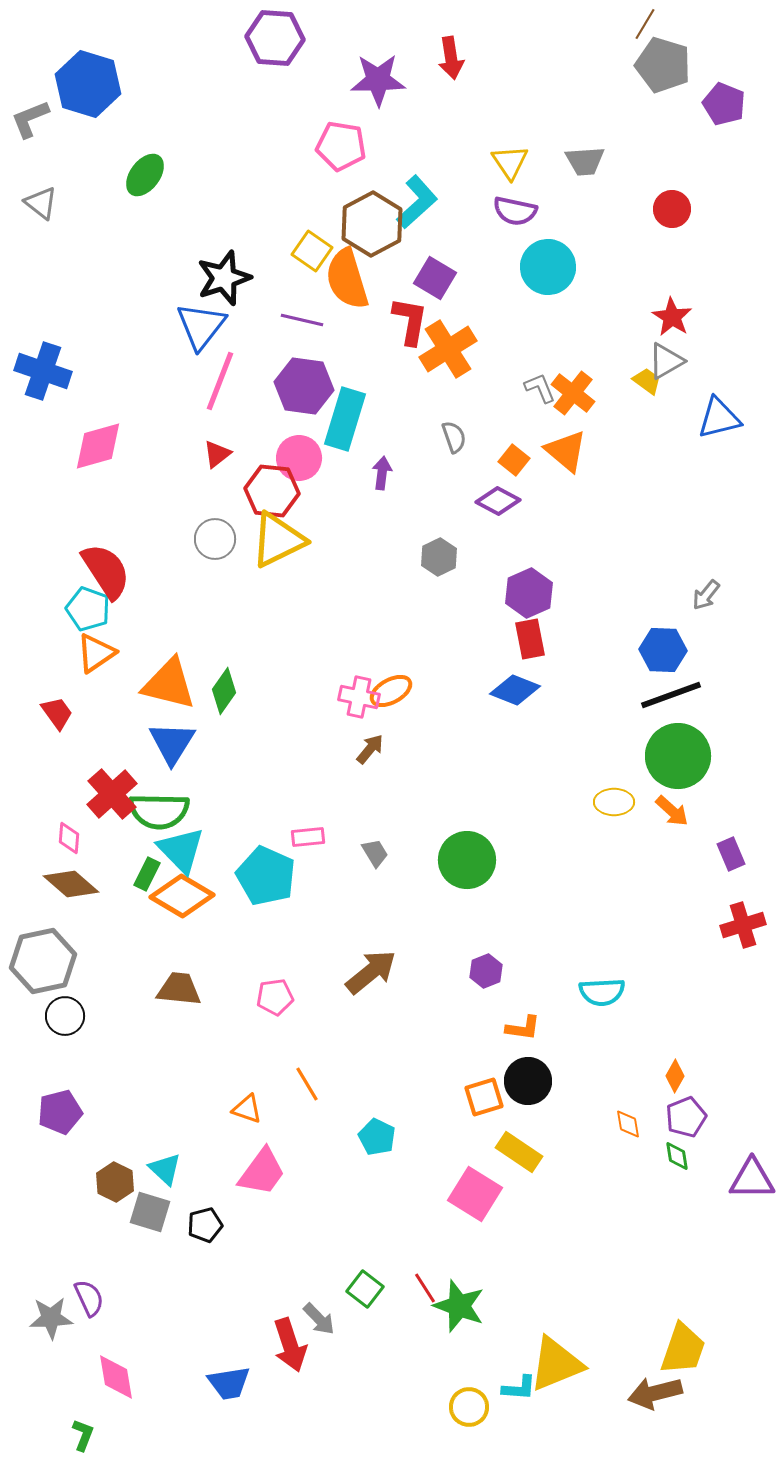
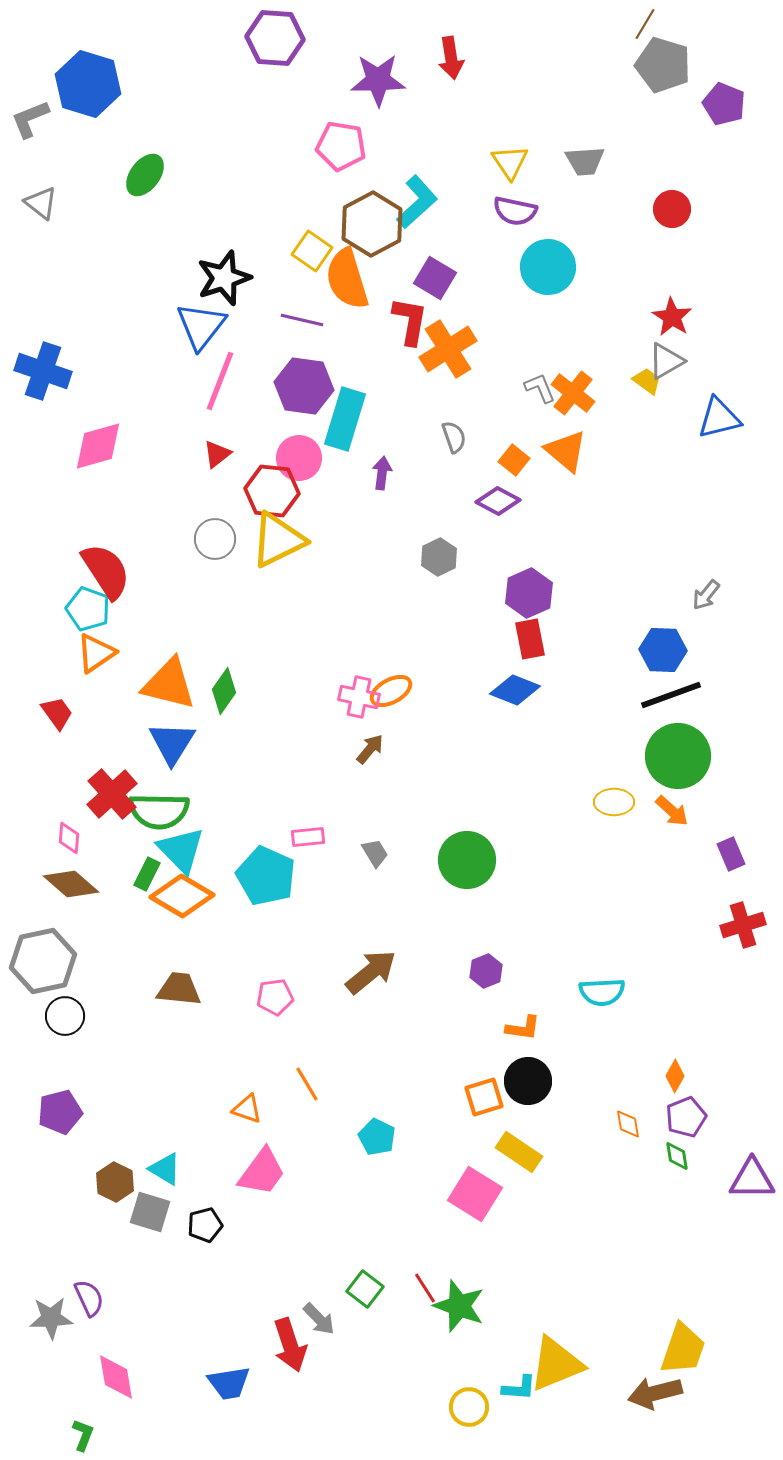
cyan triangle at (165, 1169): rotated 12 degrees counterclockwise
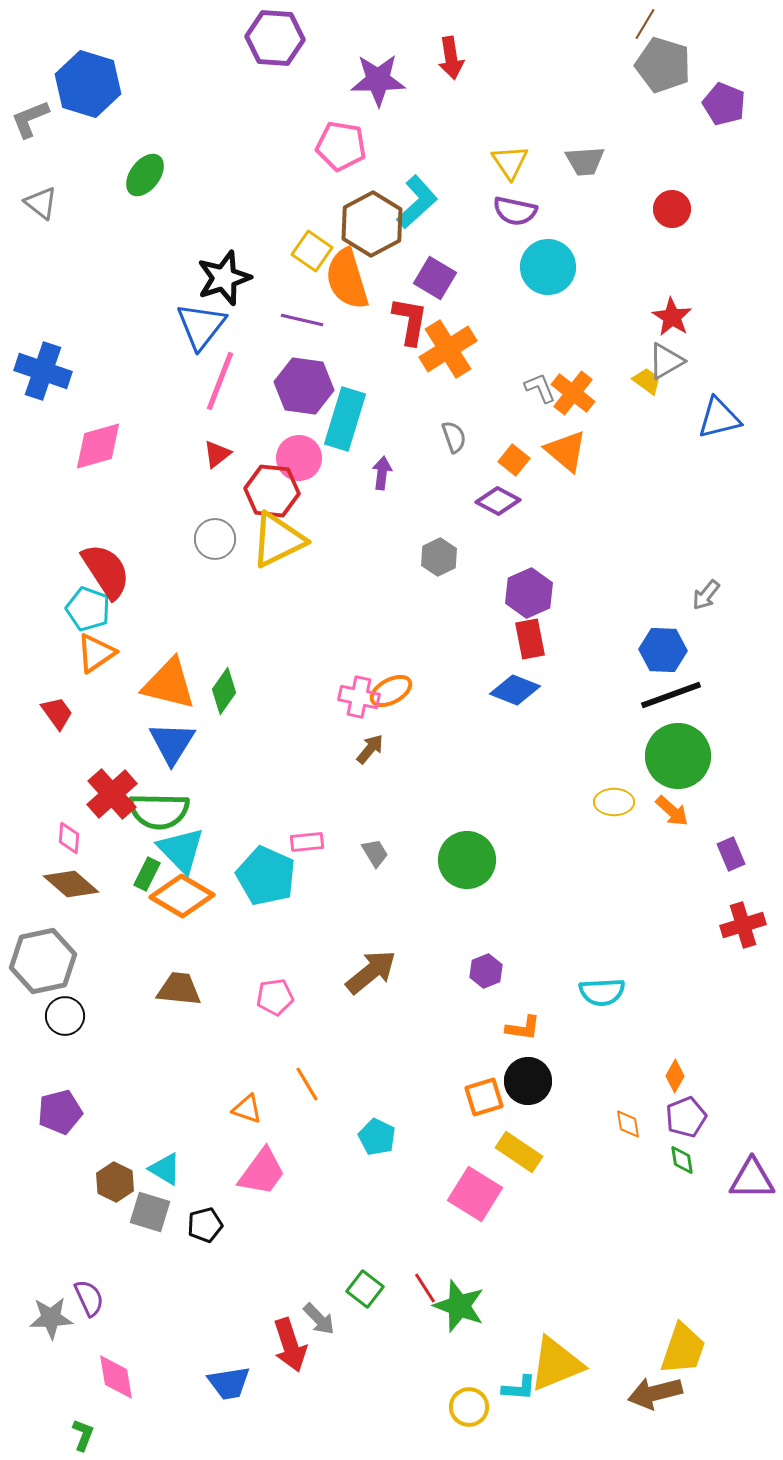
pink rectangle at (308, 837): moved 1 px left, 5 px down
green diamond at (677, 1156): moved 5 px right, 4 px down
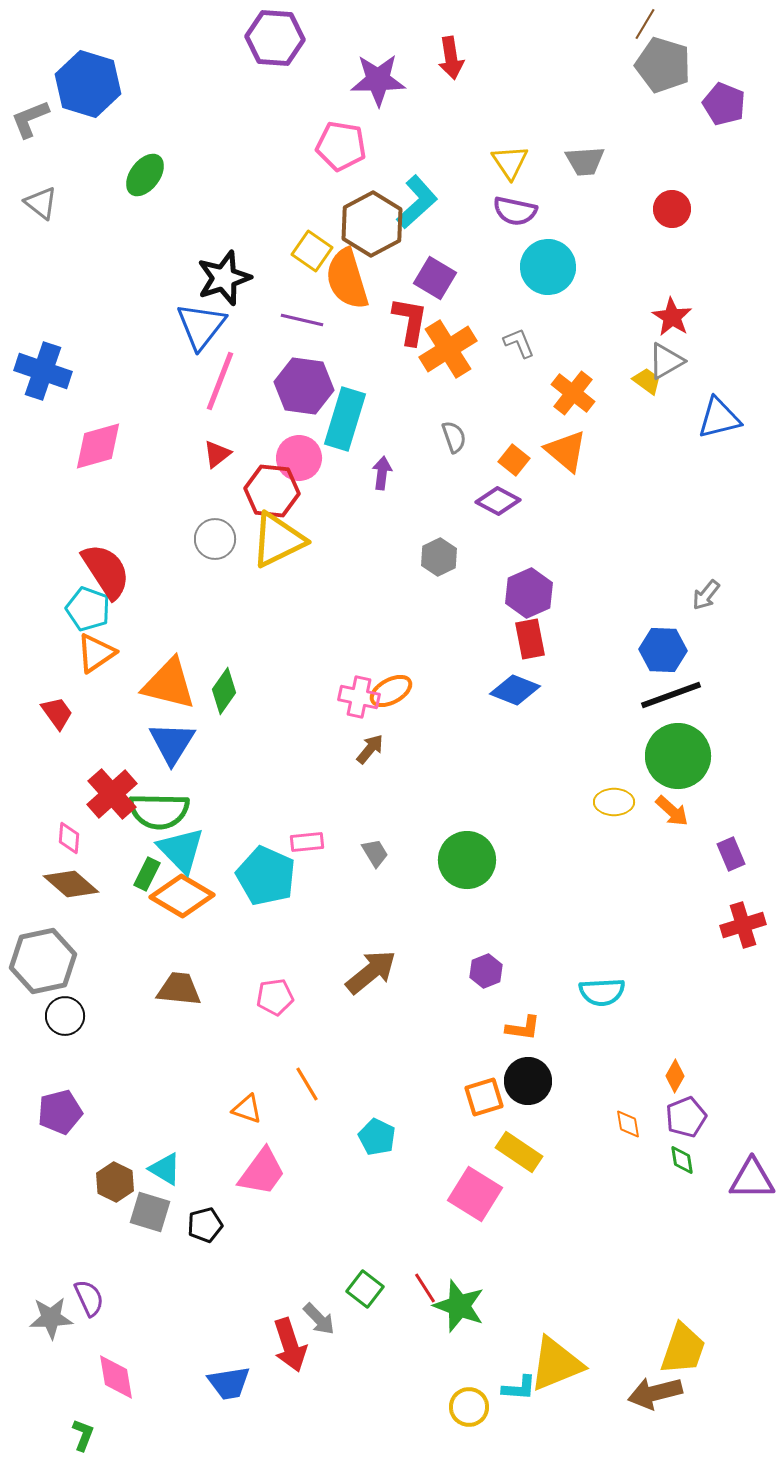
gray L-shape at (540, 388): moved 21 px left, 45 px up
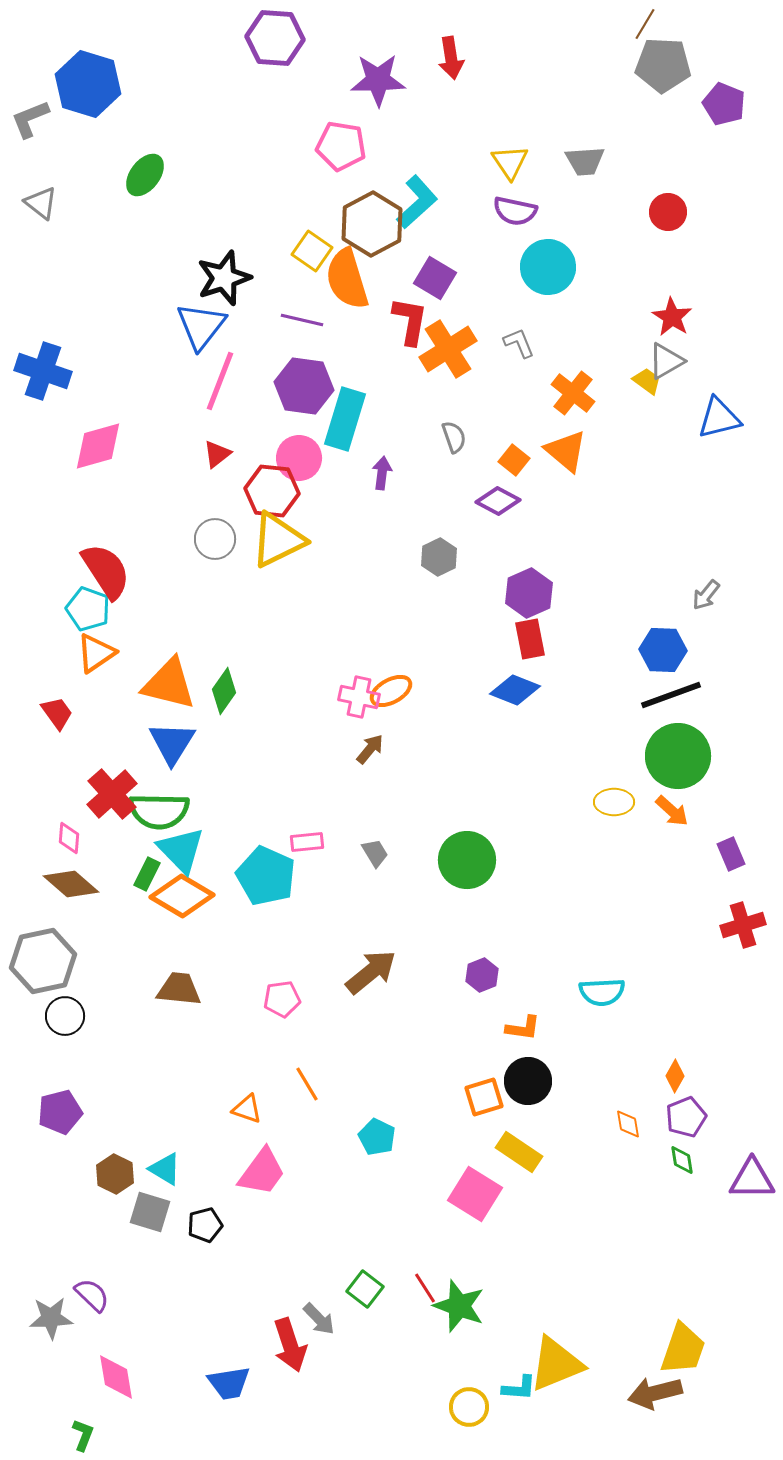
gray pentagon at (663, 65): rotated 14 degrees counterclockwise
red circle at (672, 209): moved 4 px left, 3 px down
purple hexagon at (486, 971): moved 4 px left, 4 px down
pink pentagon at (275, 997): moved 7 px right, 2 px down
brown hexagon at (115, 1182): moved 8 px up
purple semicircle at (89, 1298): moved 3 px right, 3 px up; rotated 21 degrees counterclockwise
